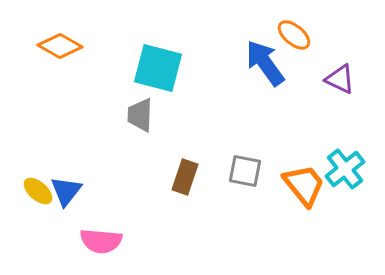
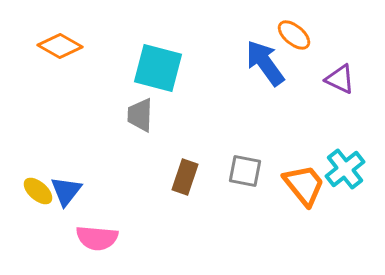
pink semicircle: moved 4 px left, 3 px up
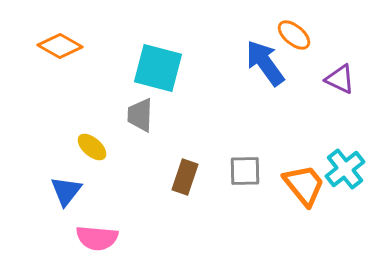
gray square: rotated 12 degrees counterclockwise
yellow ellipse: moved 54 px right, 44 px up
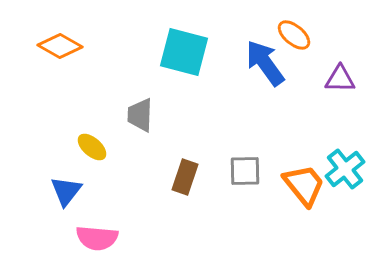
cyan square: moved 26 px right, 16 px up
purple triangle: rotated 24 degrees counterclockwise
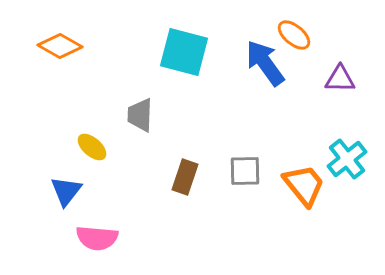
cyan cross: moved 2 px right, 10 px up
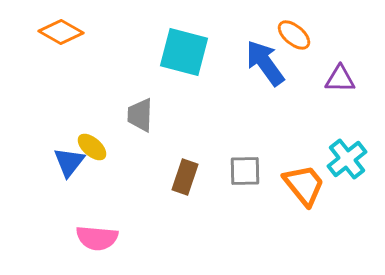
orange diamond: moved 1 px right, 14 px up
blue triangle: moved 3 px right, 29 px up
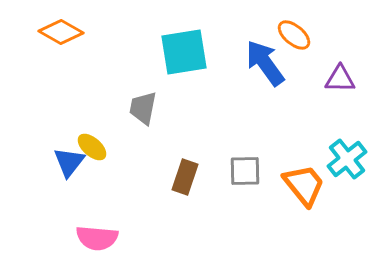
cyan square: rotated 24 degrees counterclockwise
gray trapezoid: moved 3 px right, 7 px up; rotated 9 degrees clockwise
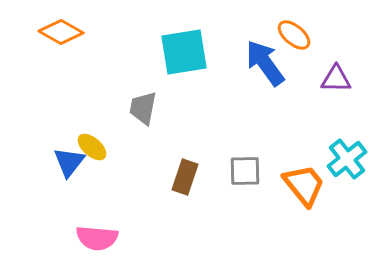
purple triangle: moved 4 px left
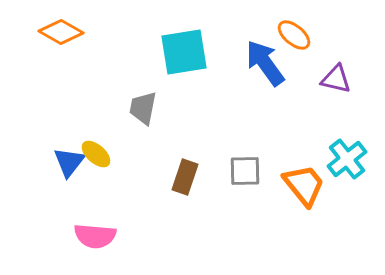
purple triangle: rotated 12 degrees clockwise
yellow ellipse: moved 4 px right, 7 px down
pink semicircle: moved 2 px left, 2 px up
